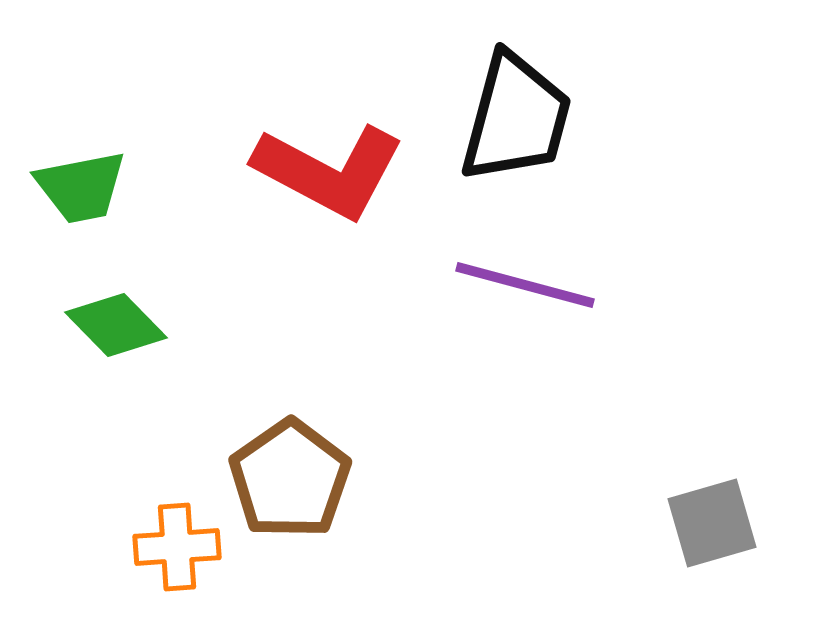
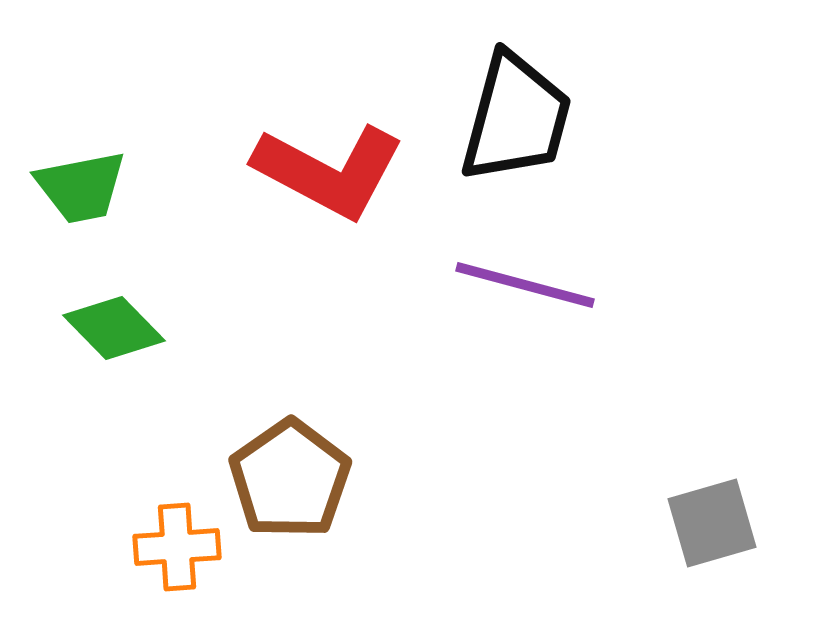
green diamond: moved 2 px left, 3 px down
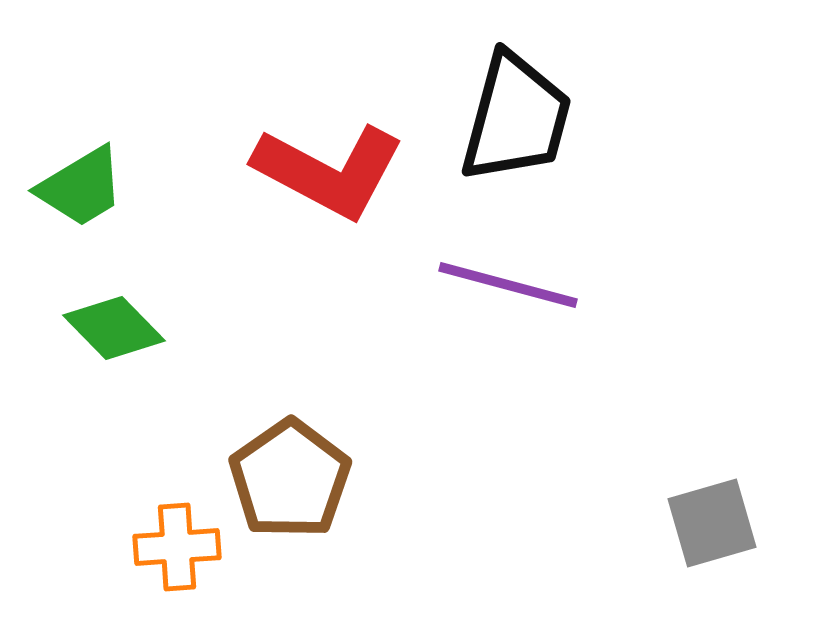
green trapezoid: rotated 20 degrees counterclockwise
purple line: moved 17 px left
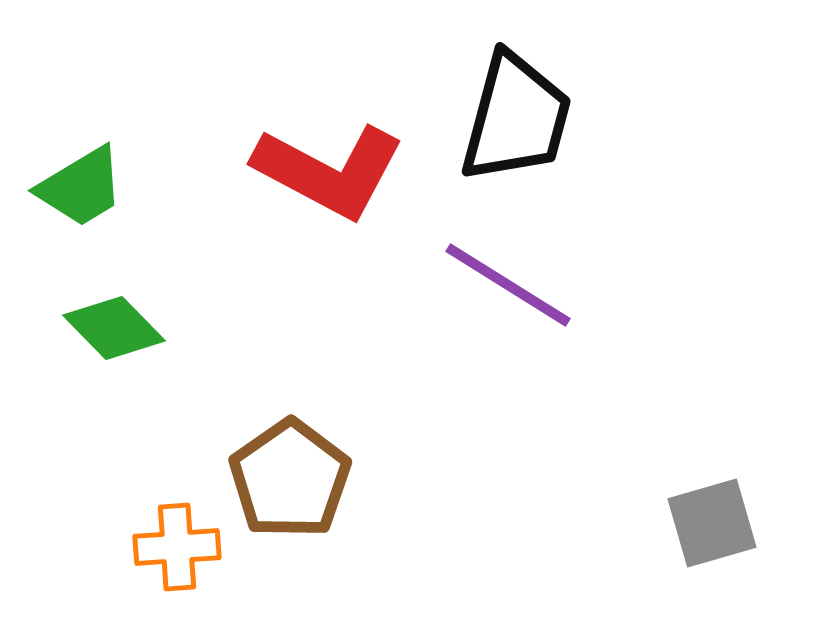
purple line: rotated 17 degrees clockwise
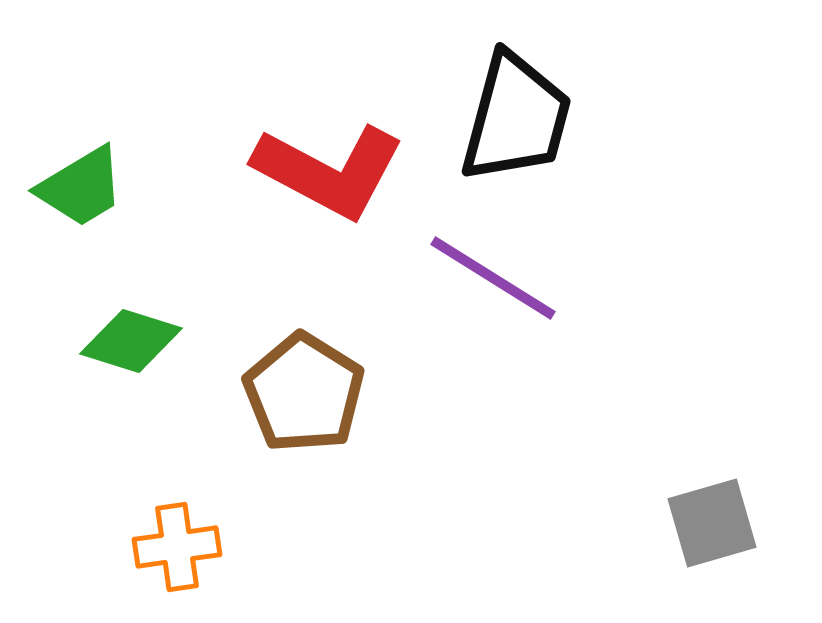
purple line: moved 15 px left, 7 px up
green diamond: moved 17 px right, 13 px down; rotated 28 degrees counterclockwise
brown pentagon: moved 14 px right, 86 px up; rotated 5 degrees counterclockwise
orange cross: rotated 4 degrees counterclockwise
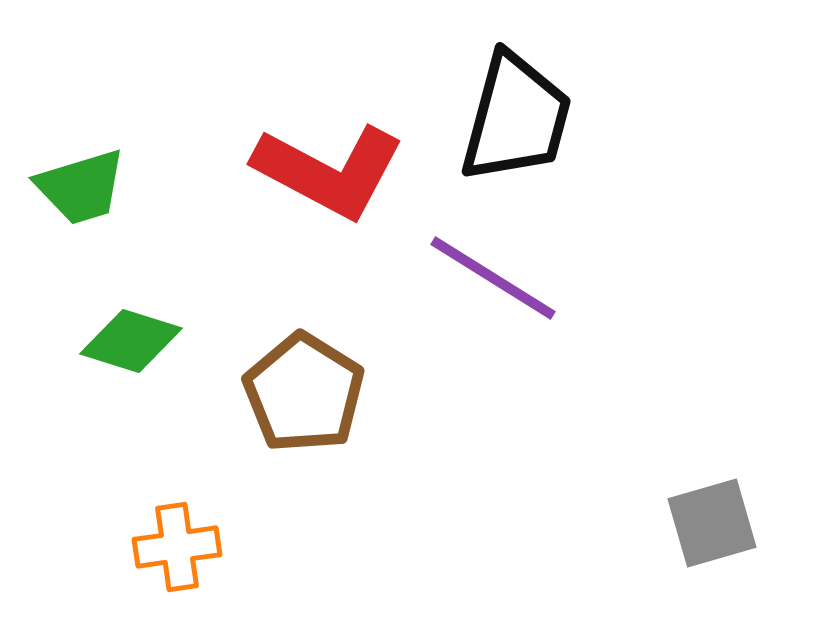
green trapezoid: rotated 14 degrees clockwise
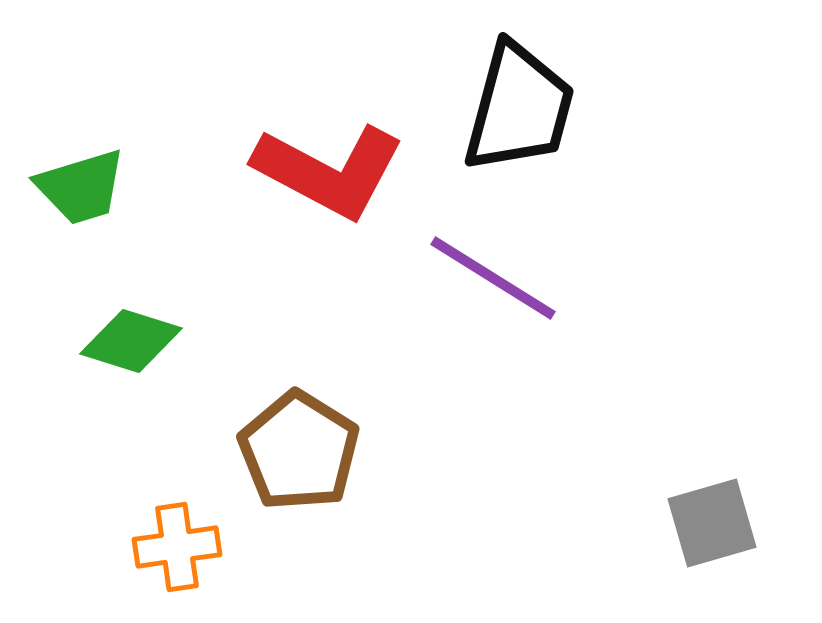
black trapezoid: moved 3 px right, 10 px up
brown pentagon: moved 5 px left, 58 px down
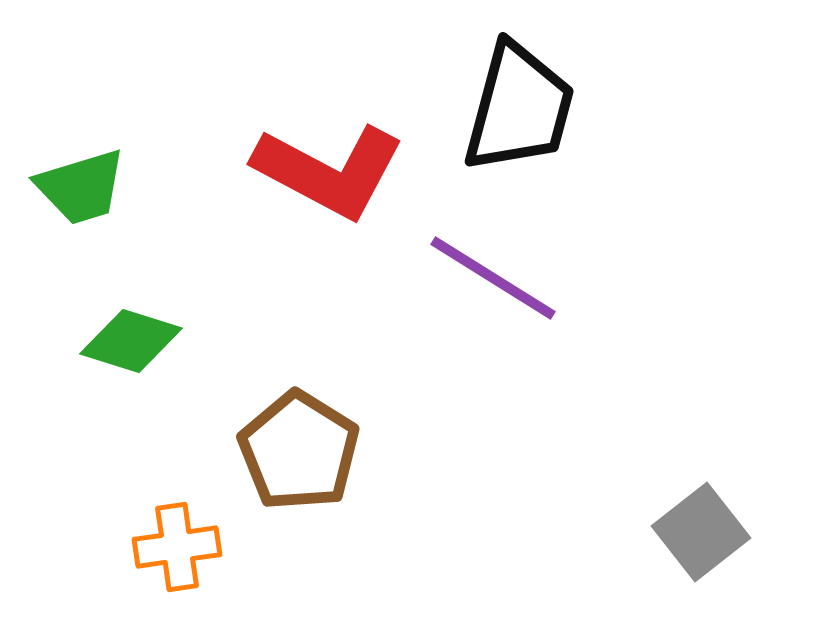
gray square: moved 11 px left, 9 px down; rotated 22 degrees counterclockwise
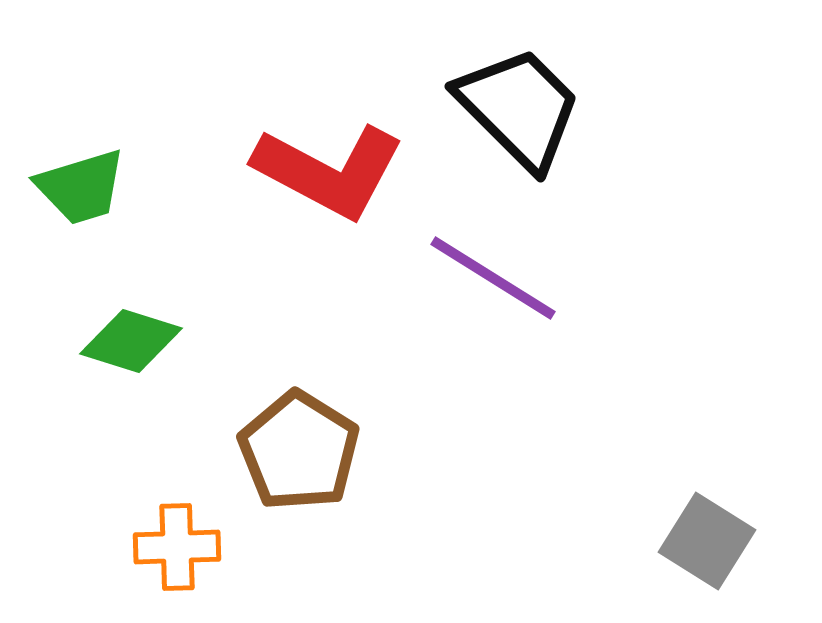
black trapezoid: rotated 60 degrees counterclockwise
gray square: moved 6 px right, 9 px down; rotated 20 degrees counterclockwise
orange cross: rotated 6 degrees clockwise
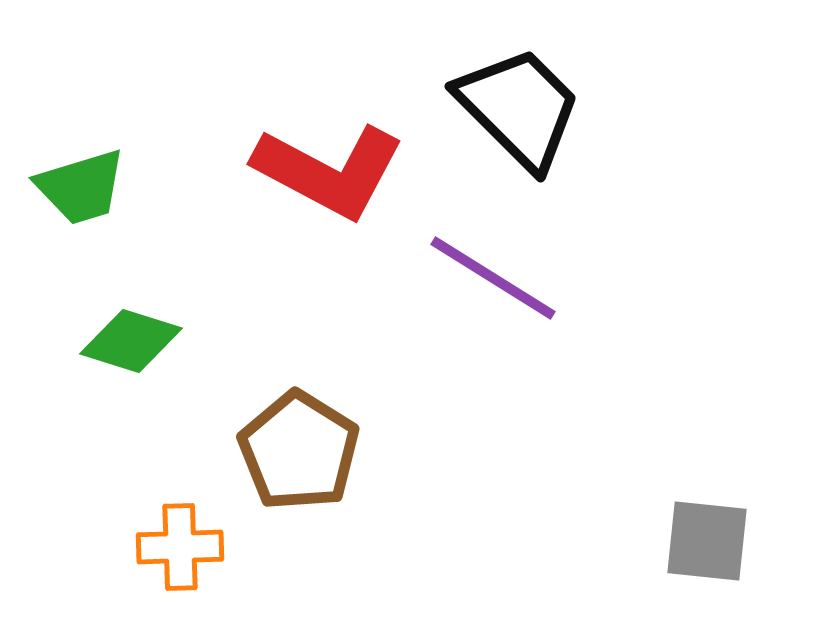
gray square: rotated 26 degrees counterclockwise
orange cross: moved 3 px right
